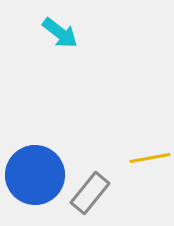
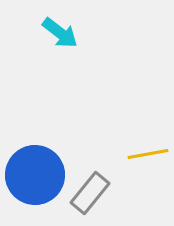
yellow line: moved 2 px left, 4 px up
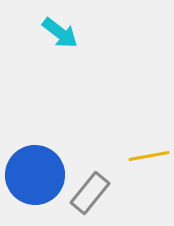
yellow line: moved 1 px right, 2 px down
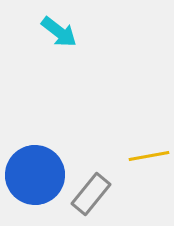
cyan arrow: moved 1 px left, 1 px up
gray rectangle: moved 1 px right, 1 px down
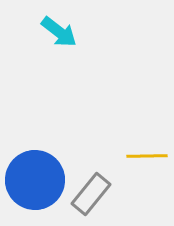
yellow line: moved 2 px left; rotated 9 degrees clockwise
blue circle: moved 5 px down
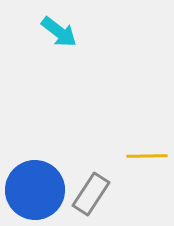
blue circle: moved 10 px down
gray rectangle: rotated 6 degrees counterclockwise
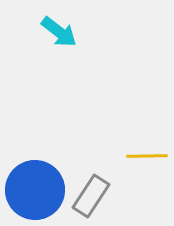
gray rectangle: moved 2 px down
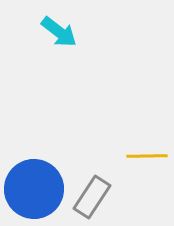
blue circle: moved 1 px left, 1 px up
gray rectangle: moved 1 px right, 1 px down
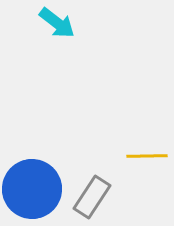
cyan arrow: moved 2 px left, 9 px up
blue circle: moved 2 px left
